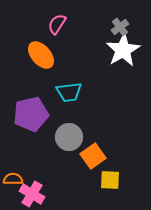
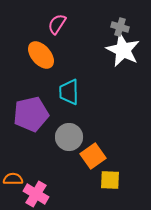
gray cross: rotated 36 degrees counterclockwise
white star: rotated 16 degrees counterclockwise
cyan trapezoid: rotated 96 degrees clockwise
pink cross: moved 4 px right
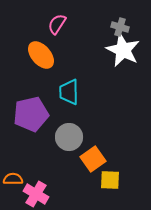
orange square: moved 3 px down
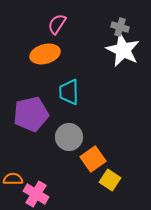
orange ellipse: moved 4 px right, 1 px up; rotated 64 degrees counterclockwise
yellow square: rotated 30 degrees clockwise
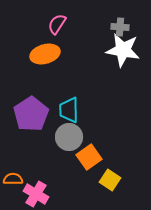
gray cross: rotated 12 degrees counterclockwise
white star: rotated 16 degrees counterclockwise
cyan trapezoid: moved 18 px down
purple pentagon: rotated 20 degrees counterclockwise
orange square: moved 4 px left, 2 px up
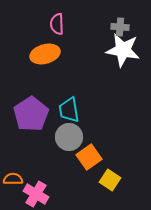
pink semicircle: rotated 35 degrees counterclockwise
cyan trapezoid: rotated 8 degrees counterclockwise
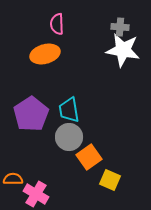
yellow square: rotated 10 degrees counterclockwise
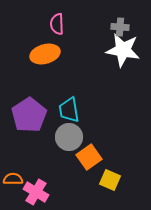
purple pentagon: moved 2 px left, 1 px down
pink cross: moved 2 px up
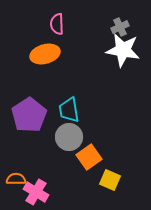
gray cross: rotated 30 degrees counterclockwise
orange semicircle: moved 3 px right
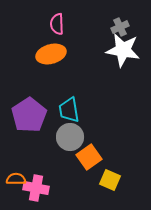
orange ellipse: moved 6 px right
gray circle: moved 1 px right
pink cross: moved 4 px up; rotated 20 degrees counterclockwise
